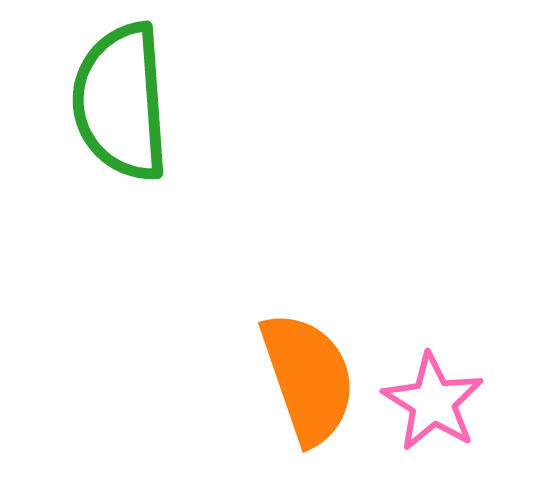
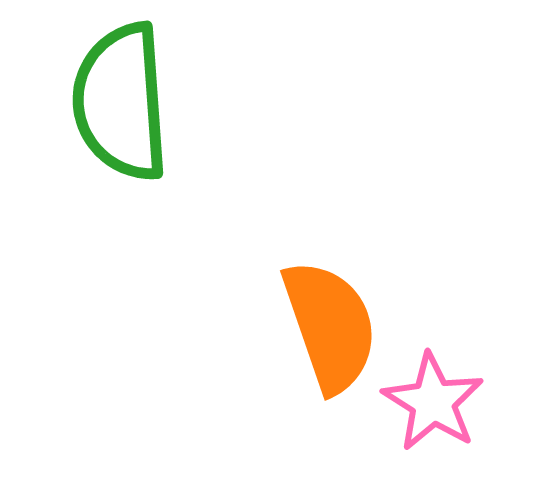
orange semicircle: moved 22 px right, 52 px up
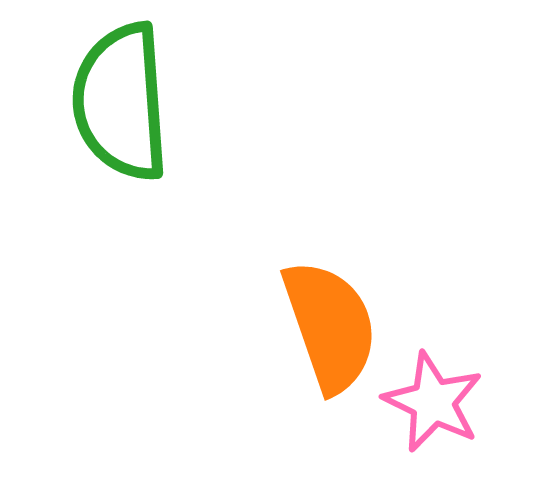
pink star: rotated 6 degrees counterclockwise
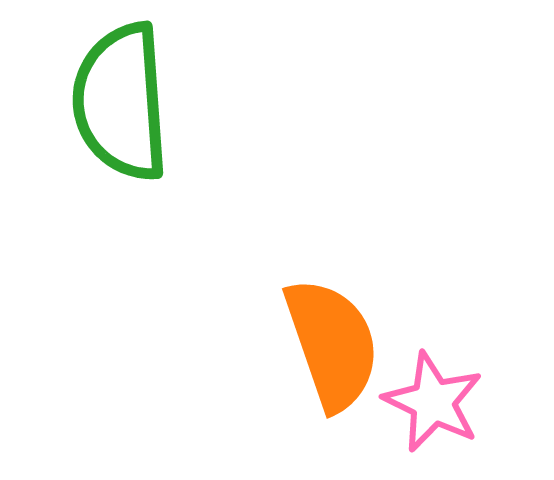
orange semicircle: moved 2 px right, 18 px down
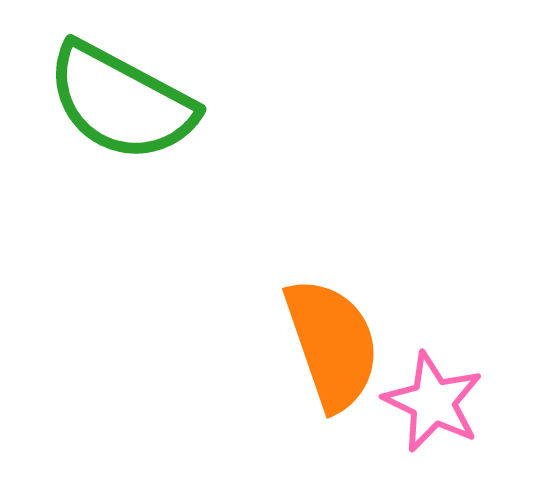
green semicircle: rotated 58 degrees counterclockwise
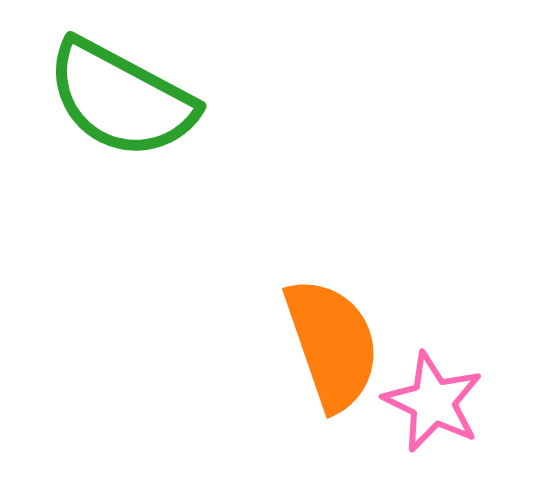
green semicircle: moved 3 px up
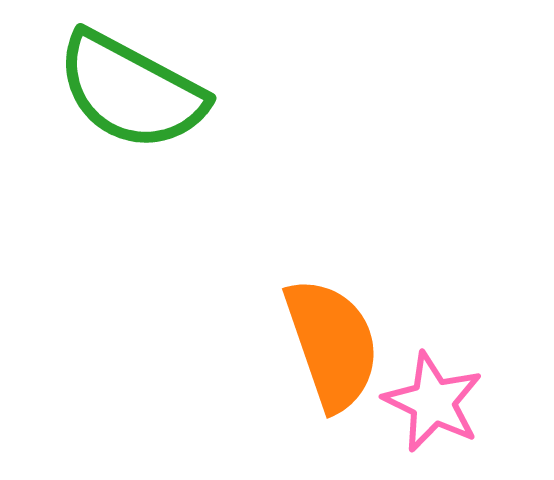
green semicircle: moved 10 px right, 8 px up
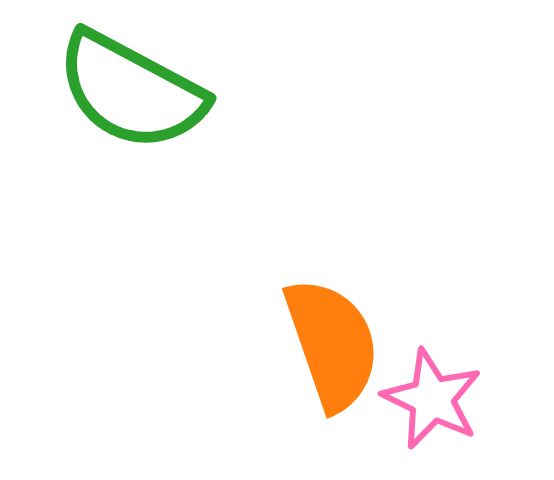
pink star: moved 1 px left, 3 px up
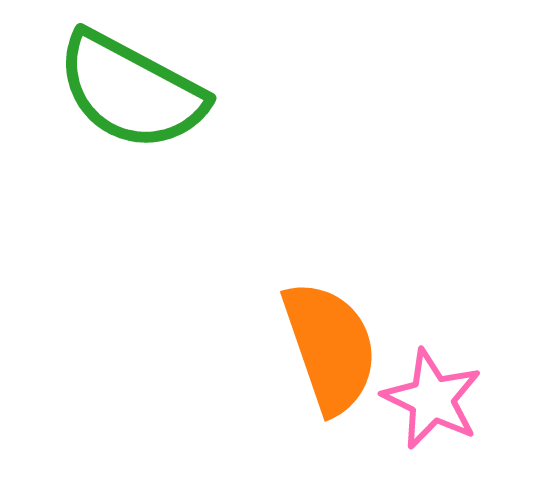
orange semicircle: moved 2 px left, 3 px down
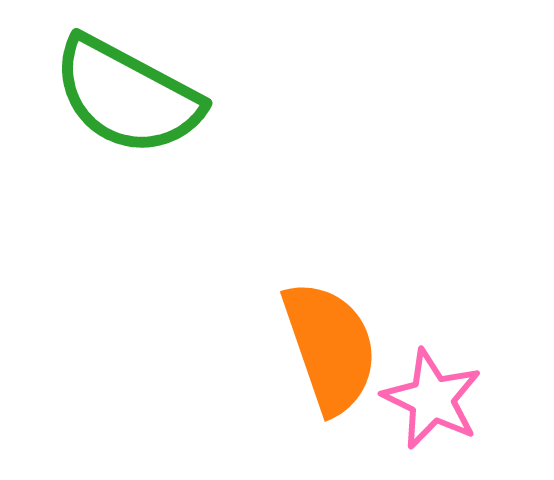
green semicircle: moved 4 px left, 5 px down
